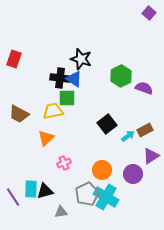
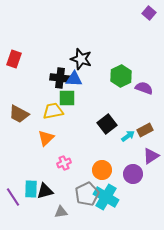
blue triangle: rotated 30 degrees counterclockwise
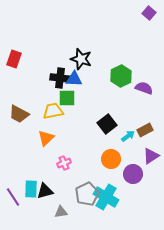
orange circle: moved 9 px right, 11 px up
